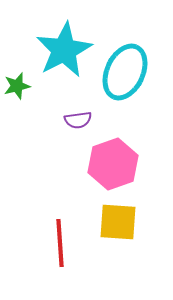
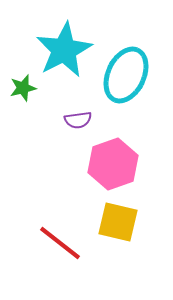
cyan ellipse: moved 1 px right, 3 px down
green star: moved 6 px right, 2 px down
yellow square: rotated 9 degrees clockwise
red line: rotated 48 degrees counterclockwise
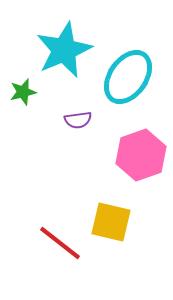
cyan star: rotated 4 degrees clockwise
cyan ellipse: moved 2 px right, 2 px down; rotated 10 degrees clockwise
green star: moved 4 px down
pink hexagon: moved 28 px right, 9 px up
yellow square: moved 7 px left
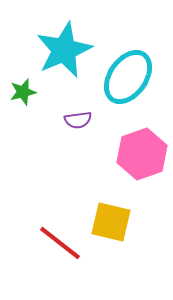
pink hexagon: moved 1 px right, 1 px up
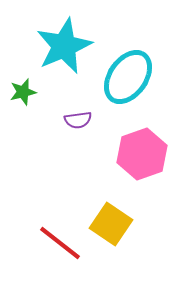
cyan star: moved 4 px up
yellow square: moved 2 px down; rotated 21 degrees clockwise
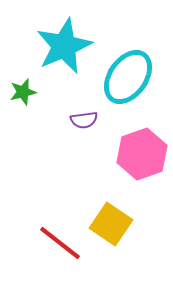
purple semicircle: moved 6 px right
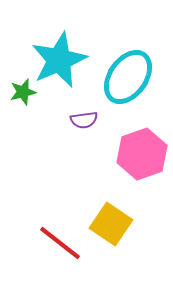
cyan star: moved 5 px left, 14 px down
